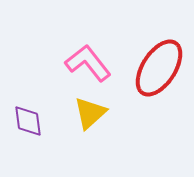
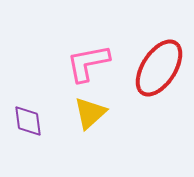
pink L-shape: rotated 63 degrees counterclockwise
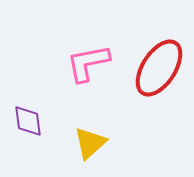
yellow triangle: moved 30 px down
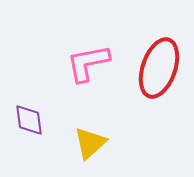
red ellipse: rotated 14 degrees counterclockwise
purple diamond: moved 1 px right, 1 px up
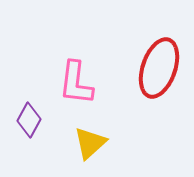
pink L-shape: moved 12 px left, 20 px down; rotated 72 degrees counterclockwise
purple diamond: rotated 36 degrees clockwise
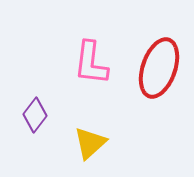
pink L-shape: moved 15 px right, 20 px up
purple diamond: moved 6 px right, 5 px up; rotated 8 degrees clockwise
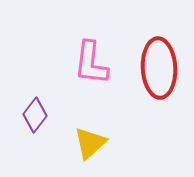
red ellipse: rotated 22 degrees counterclockwise
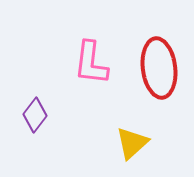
red ellipse: rotated 4 degrees counterclockwise
yellow triangle: moved 42 px right
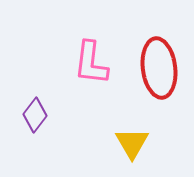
yellow triangle: rotated 18 degrees counterclockwise
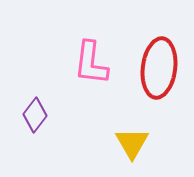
red ellipse: rotated 14 degrees clockwise
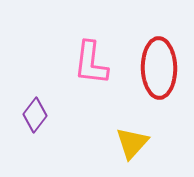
red ellipse: rotated 8 degrees counterclockwise
yellow triangle: rotated 12 degrees clockwise
